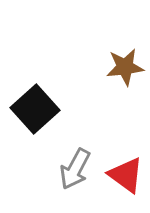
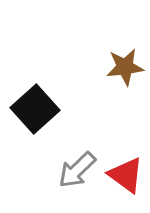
gray arrow: moved 2 px right, 1 px down; rotated 18 degrees clockwise
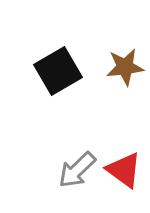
black square: moved 23 px right, 38 px up; rotated 12 degrees clockwise
red triangle: moved 2 px left, 5 px up
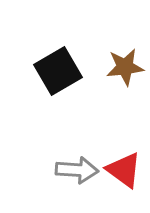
gray arrow: rotated 132 degrees counterclockwise
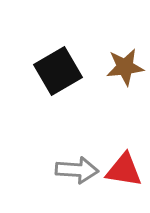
red triangle: rotated 27 degrees counterclockwise
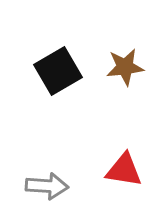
gray arrow: moved 30 px left, 16 px down
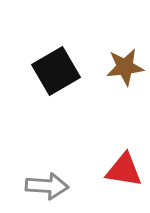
black square: moved 2 px left
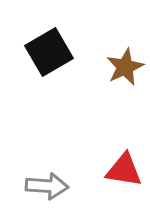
brown star: rotated 18 degrees counterclockwise
black square: moved 7 px left, 19 px up
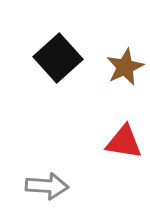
black square: moved 9 px right, 6 px down; rotated 12 degrees counterclockwise
red triangle: moved 28 px up
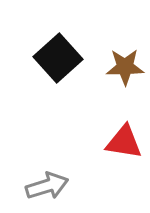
brown star: rotated 24 degrees clockwise
gray arrow: rotated 21 degrees counterclockwise
